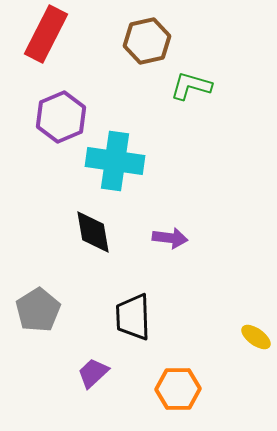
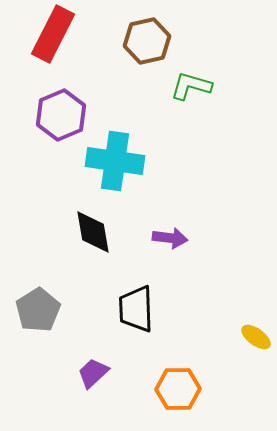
red rectangle: moved 7 px right
purple hexagon: moved 2 px up
black trapezoid: moved 3 px right, 8 px up
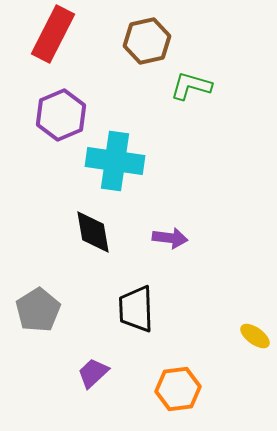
yellow ellipse: moved 1 px left, 1 px up
orange hexagon: rotated 6 degrees counterclockwise
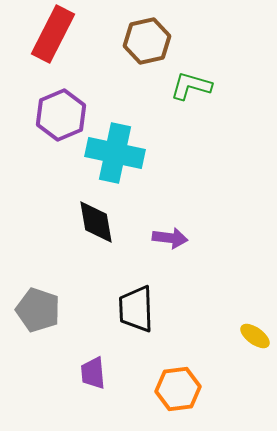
cyan cross: moved 8 px up; rotated 4 degrees clockwise
black diamond: moved 3 px right, 10 px up
gray pentagon: rotated 21 degrees counterclockwise
purple trapezoid: rotated 52 degrees counterclockwise
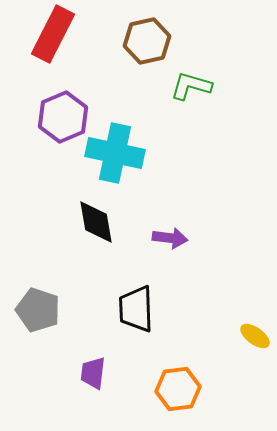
purple hexagon: moved 2 px right, 2 px down
purple trapezoid: rotated 12 degrees clockwise
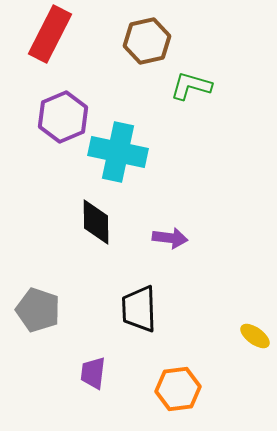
red rectangle: moved 3 px left
cyan cross: moved 3 px right, 1 px up
black diamond: rotated 9 degrees clockwise
black trapezoid: moved 3 px right
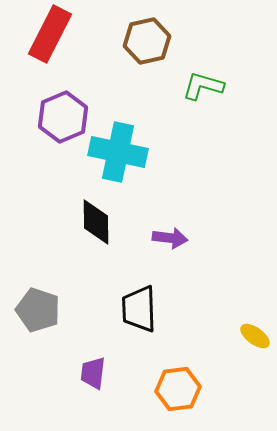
green L-shape: moved 12 px right
